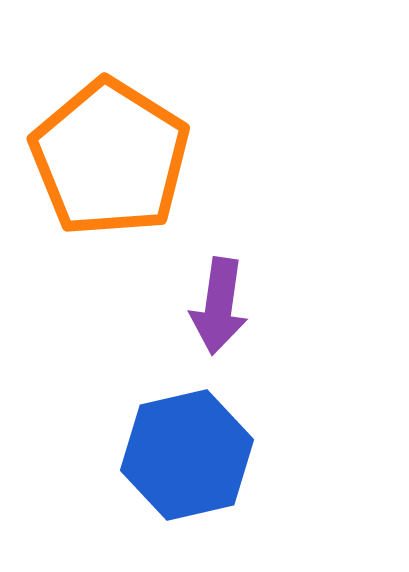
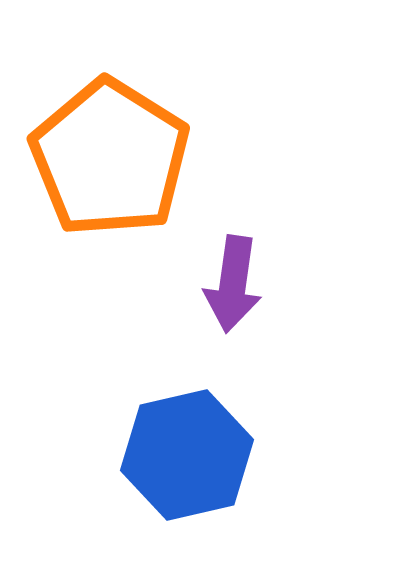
purple arrow: moved 14 px right, 22 px up
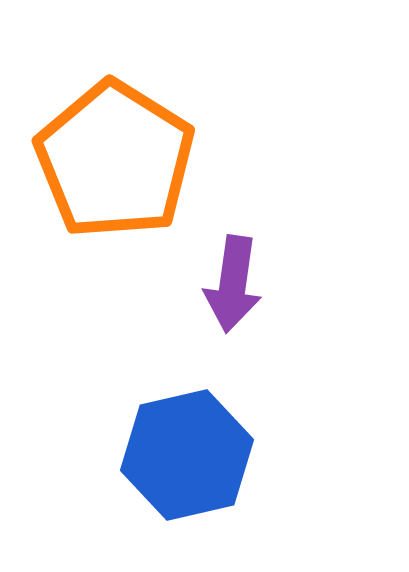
orange pentagon: moved 5 px right, 2 px down
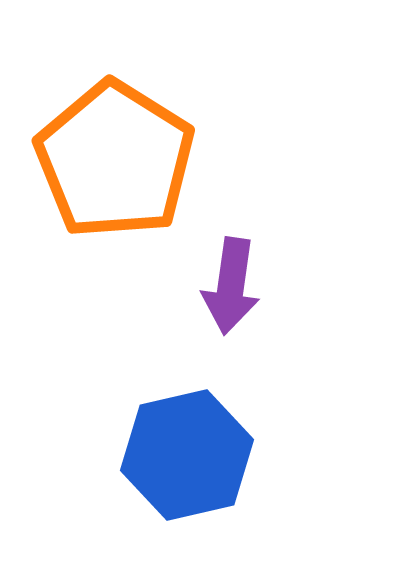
purple arrow: moved 2 px left, 2 px down
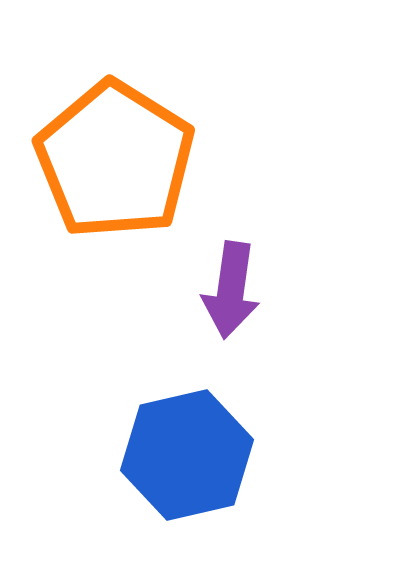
purple arrow: moved 4 px down
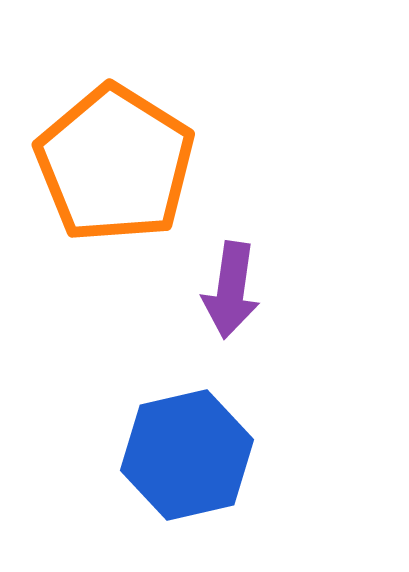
orange pentagon: moved 4 px down
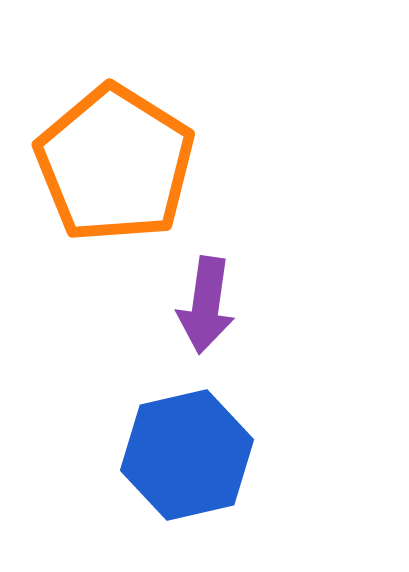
purple arrow: moved 25 px left, 15 px down
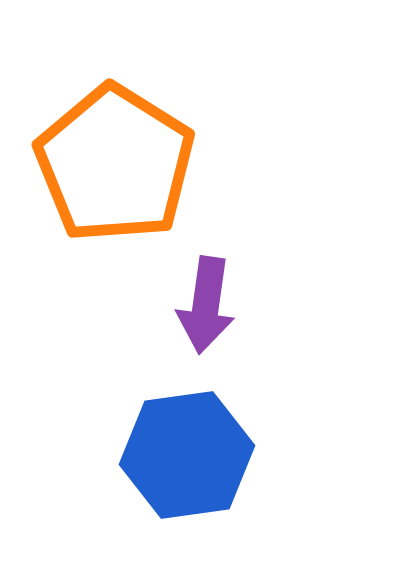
blue hexagon: rotated 5 degrees clockwise
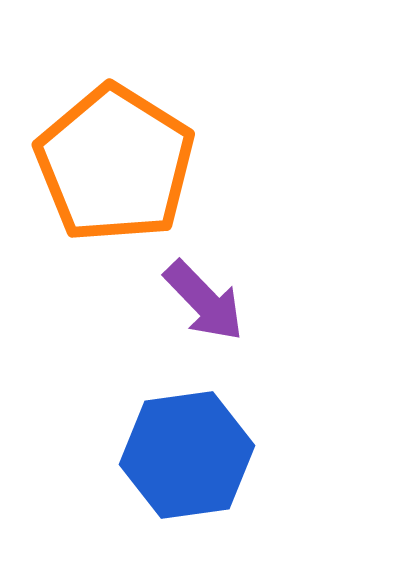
purple arrow: moved 2 px left, 4 px up; rotated 52 degrees counterclockwise
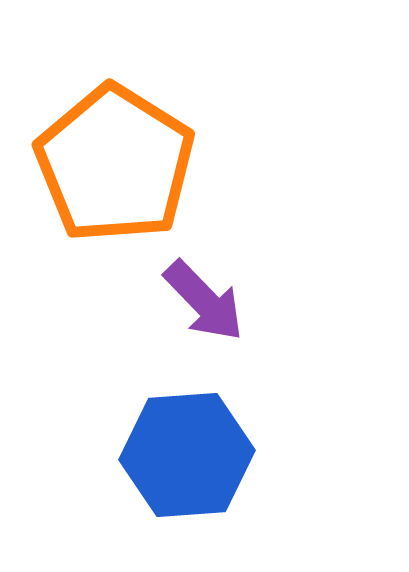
blue hexagon: rotated 4 degrees clockwise
